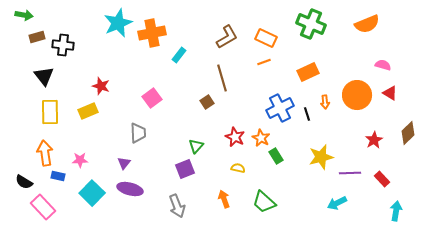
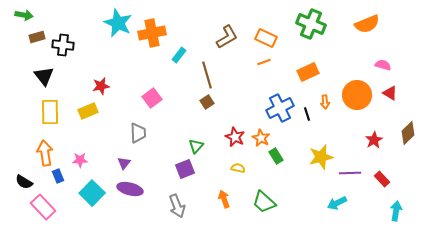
cyan star at (118, 23): rotated 24 degrees counterclockwise
brown line at (222, 78): moved 15 px left, 3 px up
red star at (101, 86): rotated 30 degrees counterclockwise
blue rectangle at (58, 176): rotated 56 degrees clockwise
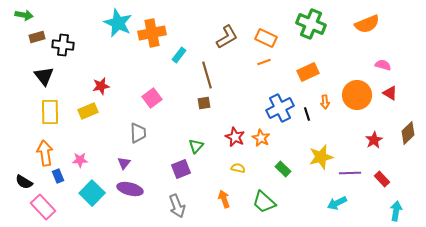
brown square at (207, 102): moved 3 px left, 1 px down; rotated 24 degrees clockwise
green rectangle at (276, 156): moved 7 px right, 13 px down; rotated 14 degrees counterclockwise
purple square at (185, 169): moved 4 px left
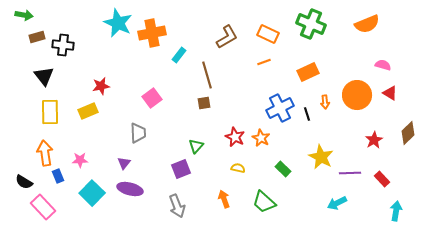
orange rectangle at (266, 38): moved 2 px right, 4 px up
yellow star at (321, 157): rotated 30 degrees counterclockwise
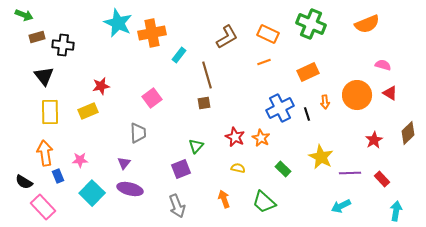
green arrow at (24, 15): rotated 12 degrees clockwise
cyan arrow at (337, 203): moved 4 px right, 3 px down
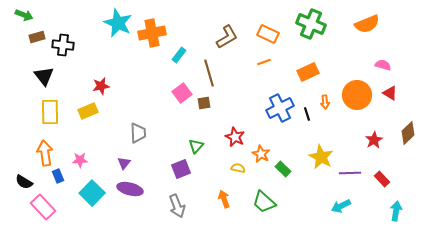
brown line at (207, 75): moved 2 px right, 2 px up
pink square at (152, 98): moved 30 px right, 5 px up
orange star at (261, 138): moved 16 px down
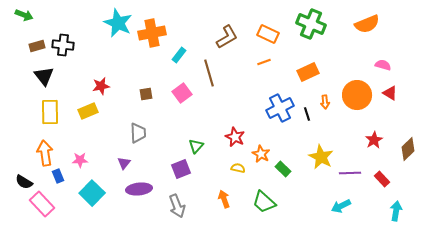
brown rectangle at (37, 37): moved 9 px down
brown square at (204, 103): moved 58 px left, 9 px up
brown diamond at (408, 133): moved 16 px down
purple ellipse at (130, 189): moved 9 px right; rotated 20 degrees counterclockwise
pink rectangle at (43, 207): moved 1 px left, 3 px up
